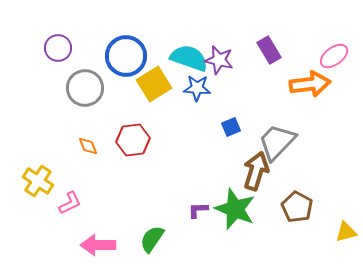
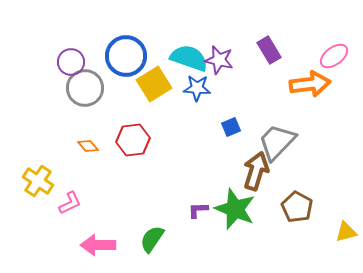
purple circle: moved 13 px right, 14 px down
orange diamond: rotated 20 degrees counterclockwise
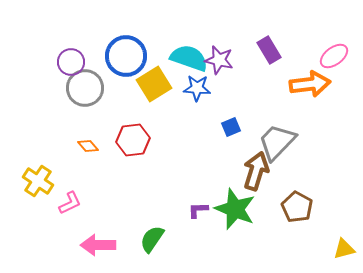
yellow triangle: moved 2 px left, 17 px down
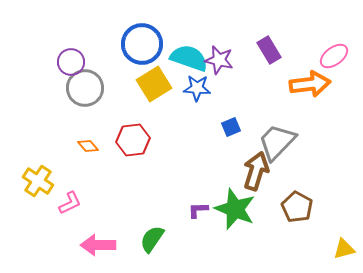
blue circle: moved 16 px right, 12 px up
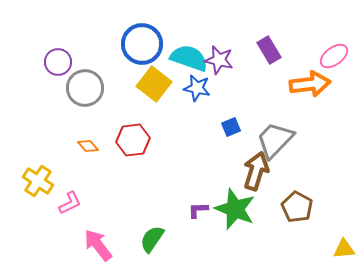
purple circle: moved 13 px left
yellow square: rotated 20 degrees counterclockwise
blue star: rotated 8 degrees clockwise
gray trapezoid: moved 2 px left, 2 px up
pink arrow: rotated 52 degrees clockwise
yellow triangle: rotated 10 degrees clockwise
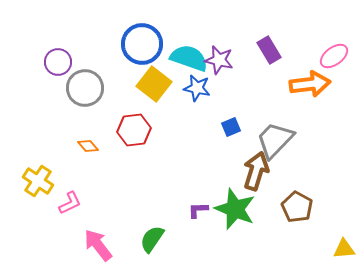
red hexagon: moved 1 px right, 10 px up
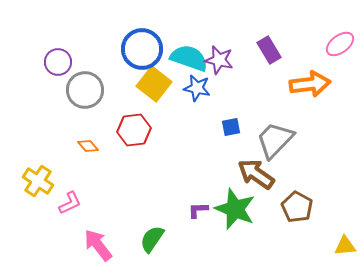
blue circle: moved 5 px down
pink ellipse: moved 6 px right, 12 px up
gray circle: moved 2 px down
blue square: rotated 12 degrees clockwise
brown arrow: moved 3 px down; rotated 72 degrees counterclockwise
yellow triangle: moved 1 px right, 3 px up
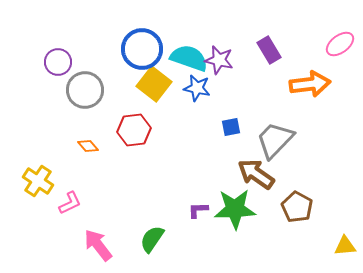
green star: rotated 24 degrees counterclockwise
